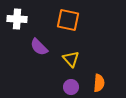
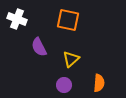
white cross: rotated 18 degrees clockwise
purple semicircle: rotated 18 degrees clockwise
yellow triangle: rotated 30 degrees clockwise
purple circle: moved 7 px left, 2 px up
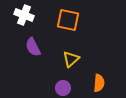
white cross: moved 7 px right, 4 px up
purple semicircle: moved 6 px left
purple circle: moved 1 px left, 3 px down
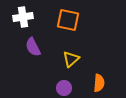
white cross: moved 1 px left, 2 px down; rotated 30 degrees counterclockwise
purple circle: moved 1 px right
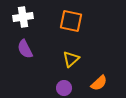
orange square: moved 3 px right, 1 px down
purple semicircle: moved 8 px left, 2 px down
orange semicircle: rotated 42 degrees clockwise
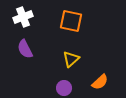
white cross: rotated 12 degrees counterclockwise
orange semicircle: moved 1 px right, 1 px up
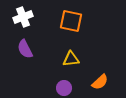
yellow triangle: rotated 36 degrees clockwise
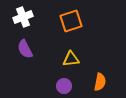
orange square: rotated 30 degrees counterclockwise
orange semicircle: rotated 36 degrees counterclockwise
purple circle: moved 2 px up
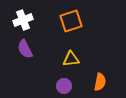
white cross: moved 3 px down
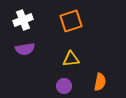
purple semicircle: rotated 72 degrees counterclockwise
